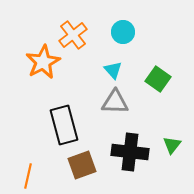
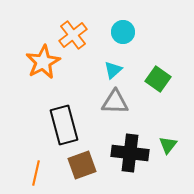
cyan triangle: rotated 30 degrees clockwise
green triangle: moved 4 px left
black cross: moved 1 px down
orange line: moved 8 px right, 3 px up
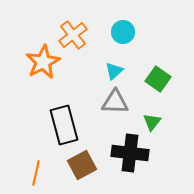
cyan triangle: moved 1 px right, 1 px down
green triangle: moved 16 px left, 23 px up
brown square: rotated 8 degrees counterclockwise
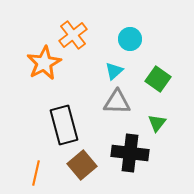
cyan circle: moved 7 px right, 7 px down
orange star: moved 1 px right, 1 px down
gray triangle: moved 2 px right
green triangle: moved 5 px right, 1 px down
brown square: rotated 12 degrees counterclockwise
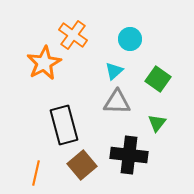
orange cross: rotated 16 degrees counterclockwise
black cross: moved 1 px left, 2 px down
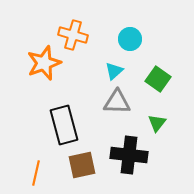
orange cross: rotated 20 degrees counterclockwise
orange star: rotated 8 degrees clockwise
brown square: rotated 28 degrees clockwise
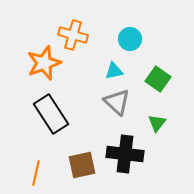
cyan triangle: rotated 30 degrees clockwise
gray triangle: rotated 40 degrees clockwise
black rectangle: moved 13 px left, 11 px up; rotated 18 degrees counterclockwise
black cross: moved 4 px left, 1 px up
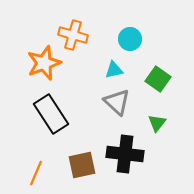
cyan triangle: moved 1 px up
orange line: rotated 10 degrees clockwise
